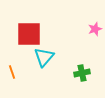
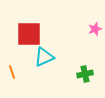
cyan triangle: rotated 25 degrees clockwise
green cross: moved 3 px right, 1 px down
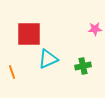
pink star: rotated 16 degrees clockwise
cyan triangle: moved 4 px right, 2 px down
green cross: moved 2 px left, 8 px up
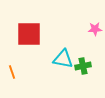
cyan triangle: moved 15 px right; rotated 35 degrees clockwise
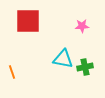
pink star: moved 13 px left, 3 px up
red square: moved 1 px left, 13 px up
green cross: moved 2 px right, 1 px down
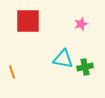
pink star: moved 1 px left, 2 px up; rotated 16 degrees counterclockwise
